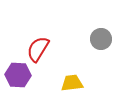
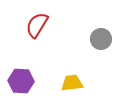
red semicircle: moved 1 px left, 24 px up
purple hexagon: moved 3 px right, 6 px down
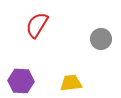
yellow trapezoid: moved 1 px left
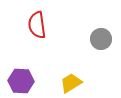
red semicircle: rotated 40 degrees counterclockwise
yellow trapezoid: rotated 25 degrees counterclockwise
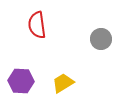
yellow trapezoid: moved 8 px left
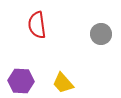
gray circle: moved 5 px up
yellow trapezoid: rotated 100 degrees counterclockwise
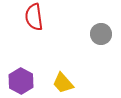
red semicircle: moved 3 px left, 8 px up
purple hexagon: rotated 25 degrees clockwise
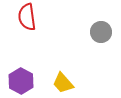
red semicircle: moved 7 px left
gray circle: moved 2 px up
